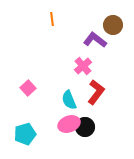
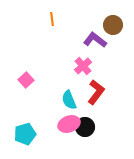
pink square: moved 2 px left, 8 px up
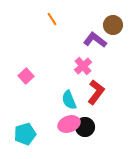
orange line: rotated 24 degrees counterclockwise
pink square: moved 4 px up
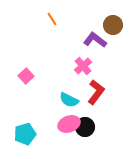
cyan semicircle: rotated 42 degrees counterclockwise
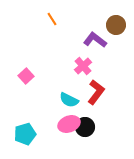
brown circle: moved 3 px right
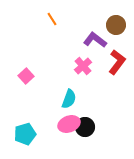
red L-shape: moved 21 px right, 30 px up
cyan semicircle: moved 1 px up; rotated 96 degrees counterclockwise
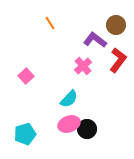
orange line: moved 2 px left, 4 px down
red L-shape: moved 1 px right, 2 px up
cyan semicircle: rotated 24 degrees clockwise
black circle: moved 2 px right, 2 px down
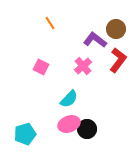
brown circle: moved 4 px down
pink square: moved 15 px right, 9 px up; rotated 21 degrees counterclockwise
